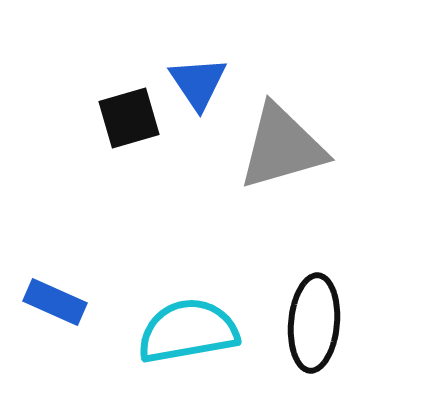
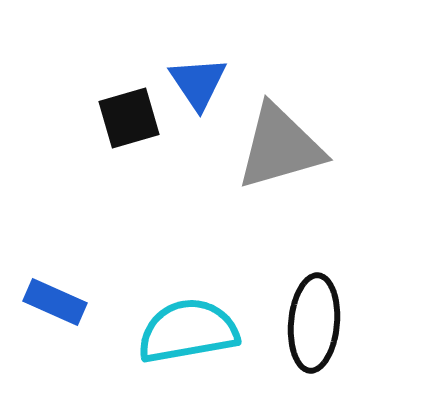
gray triangle: moved 2 px left
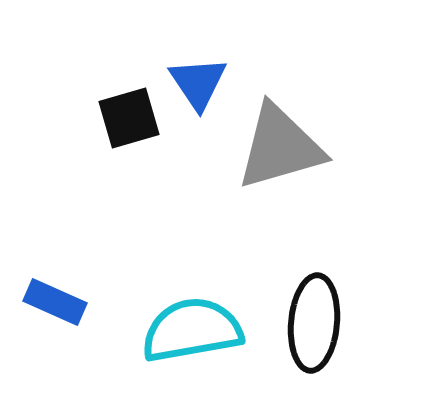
cyan semicircle: moved 4 px right, 1 px up
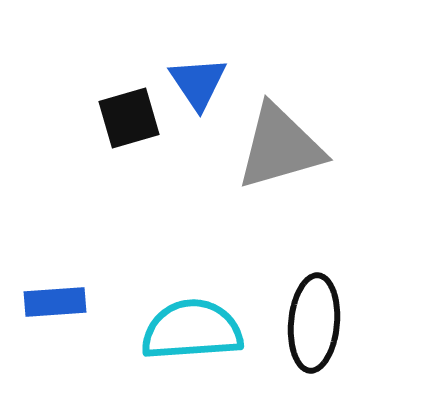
blue rectangle: rotated 28 degrees counterclockwise
cyan semicircle: rotated 6 degrees clockwise
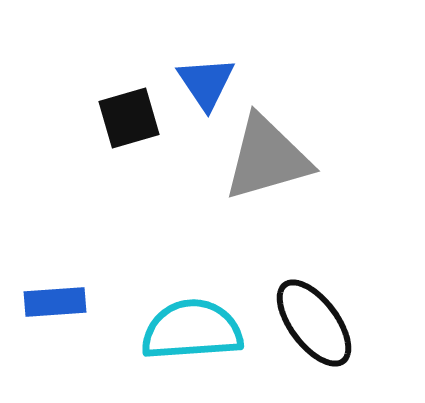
blue triangle: moved 8 px right
gray triangle: moved 13 px left, 11 px down
black ellipse: rotated 42 degrees counterclockwise
